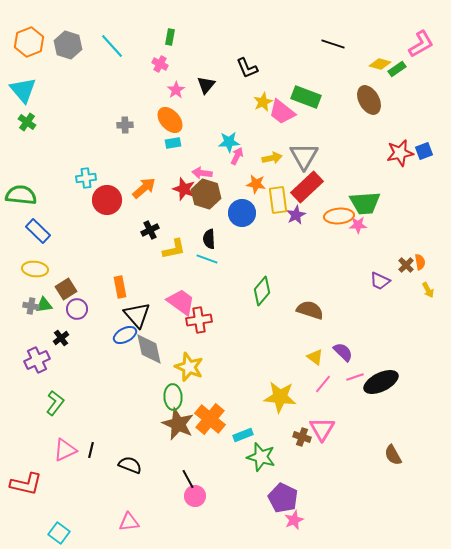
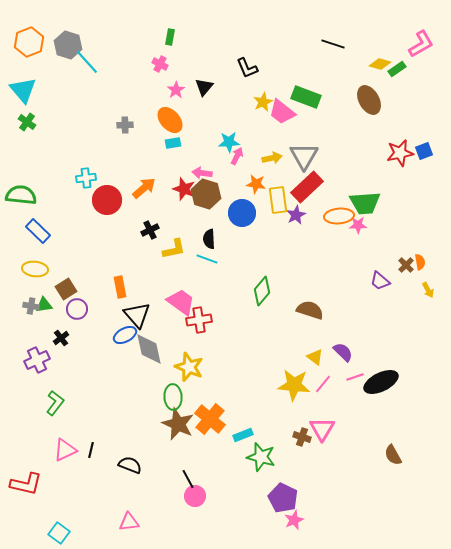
cyan line at (112, 46): moved 25 px left, 16 px down
black triangle at (206, 85): moved 2 px left, 2 px down
purple trapezoid at (380, 281): rotated 15 degrees clockwise
yellow star at (280, 397): moved 14 px right, 12 px up
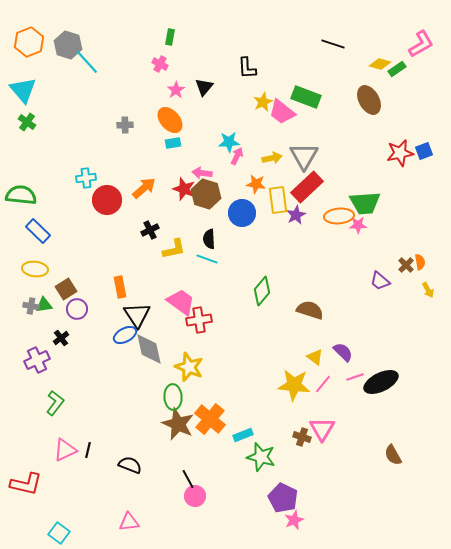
black L-shape at (247, 68): rotated 20 degrees clockwise
black triangle at (137, 315): rotated 8 degrees clockwise
black line at (91, 450): moved 3 px left
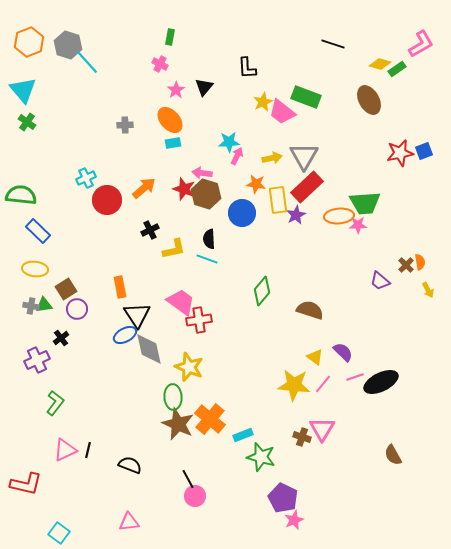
cyan cross at (86, 178): rotated 18 degrees counterclockwise
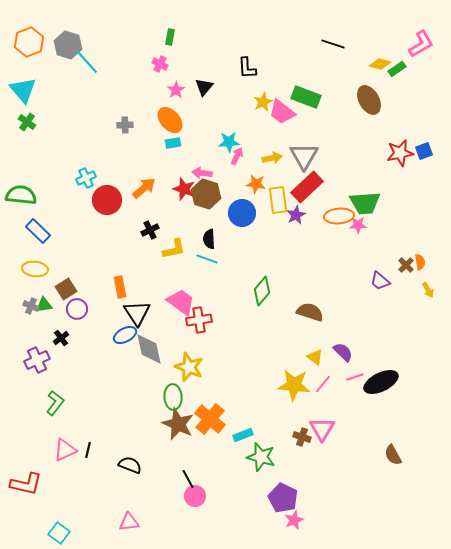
gray cross at (31, 306): rotated 14 degrees clockwise
brown semicircle at (310, 310): moved 2 px down
black triangle at (137, 315): moved 2 px up
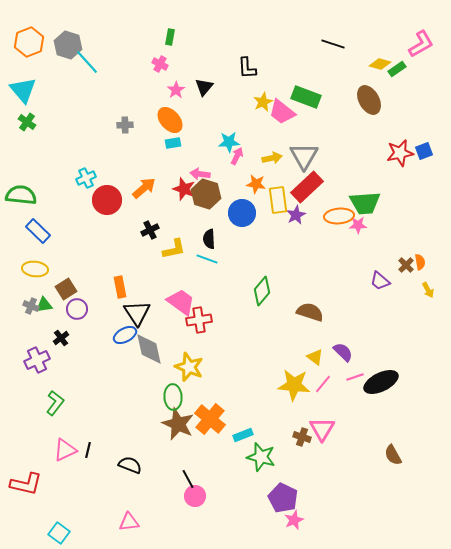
pink arrow at (202, 173): moved 2 px left, 1 px down
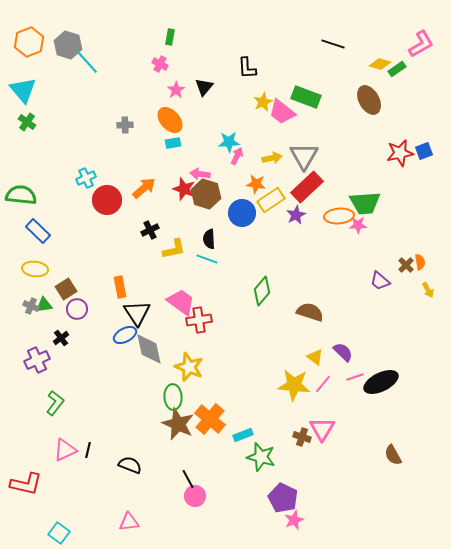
yellow rectangle at (278, 200): moved 7 px left; rotated 64 degrees clockwise
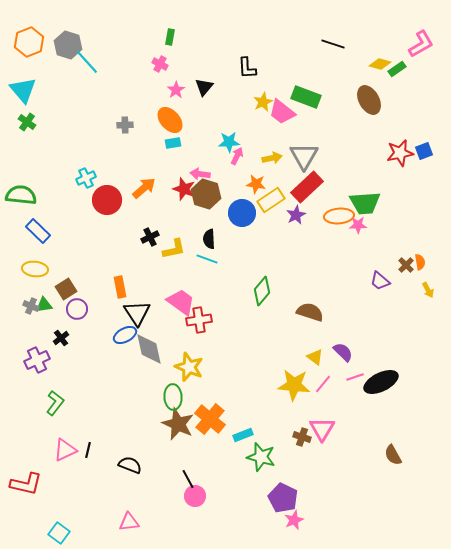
black cross at (150, 230): moved 7 px down
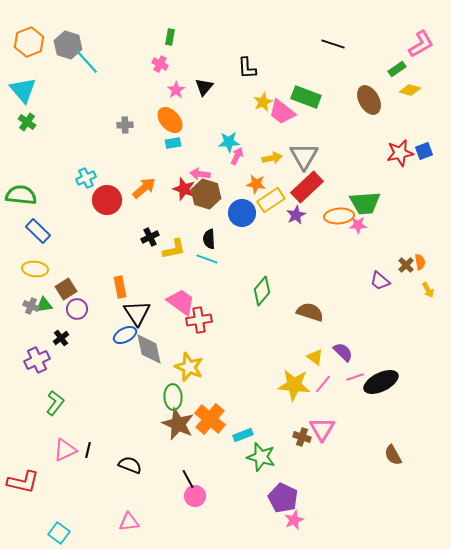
yellow diamond at (380, 64): moved 30 px right, 26 px down
red L-shape at (26, 484): moved 3 px left, 2 px up
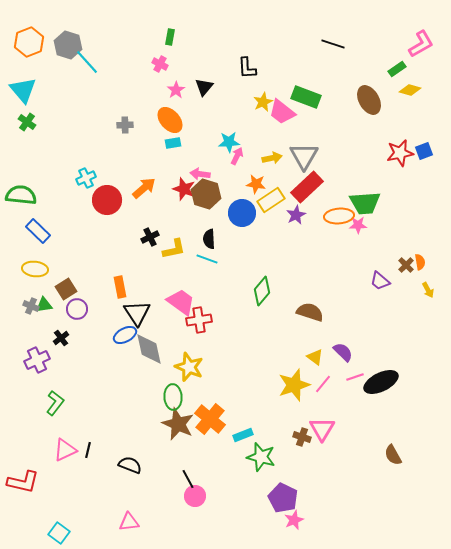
yellow star at (294, 385): rotated 24 degrees counterclockwise
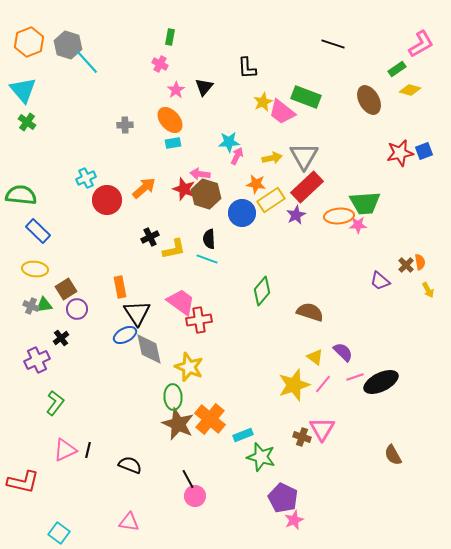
pink triangle at (129, 522): rotated 15 degrees clockwise
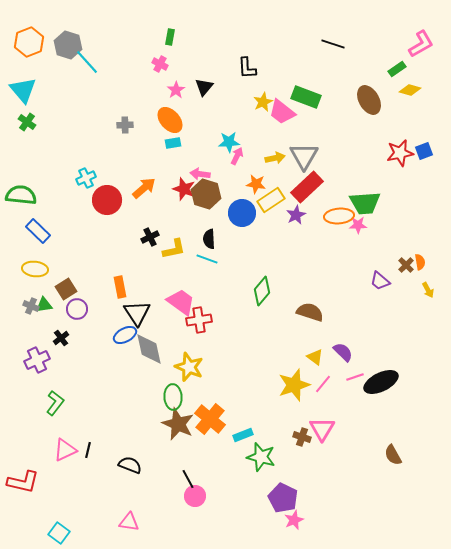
yellow arrow at (272, 158): moved 3 px right
